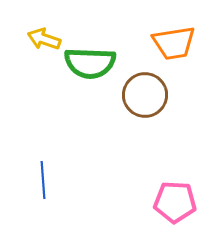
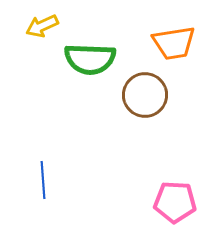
yellow arrow: moved 2 px left, 13 px up; rotated 44 degrees counterclockwise
green semicircle: moved 4 px up
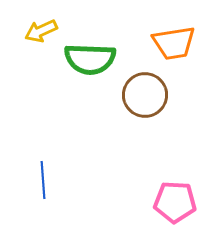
yellow arrow: moved 1 px left, 5 px down
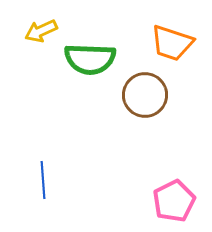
orange trapezoid: moved 2 px left; rotated 27 degrees clockwise
pink pentagon: moved 1 px left, 1 px up; rotated 30 degrees counterclockwise
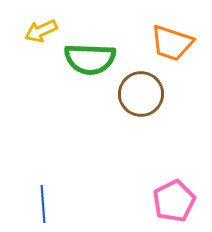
brown circle: moved 4 px left, 1 px up
blue line: moved 24 px down
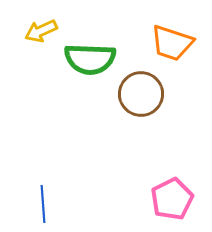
pink pentagon: moved 2 px left, 2 px up
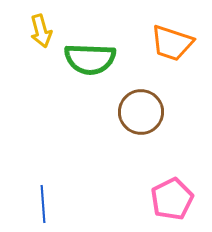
yellow arrow: rotated 80 degrees counterclockwise
brown circle: moved 18 px down
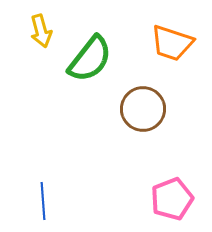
green semicircle: rotated 54 degrees counterclockwise
brown circle: moved 2 px right, 3 px up
pink pentagon: rotated 6 degrees clockwise
blue line: moved 3 px up
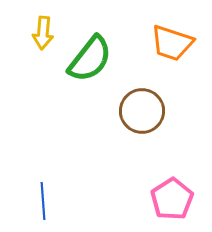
yellow arrow: moved 2 px right, 2 px down; rotated 20 degrees clockwise
brown circle: moved 1 px left, 2 px down
pink pentagon: rotated 12 degrees counterclockwise
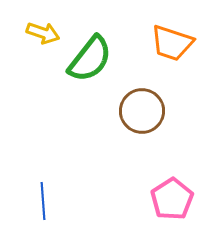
yellow arrow: rotated 76 degrees counterclockwise
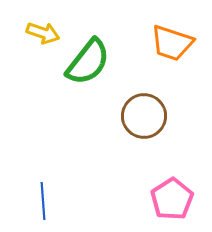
green semicircle: moved 2 px left, 3 px down
brown circle: moved 2 px right, 5 px down
